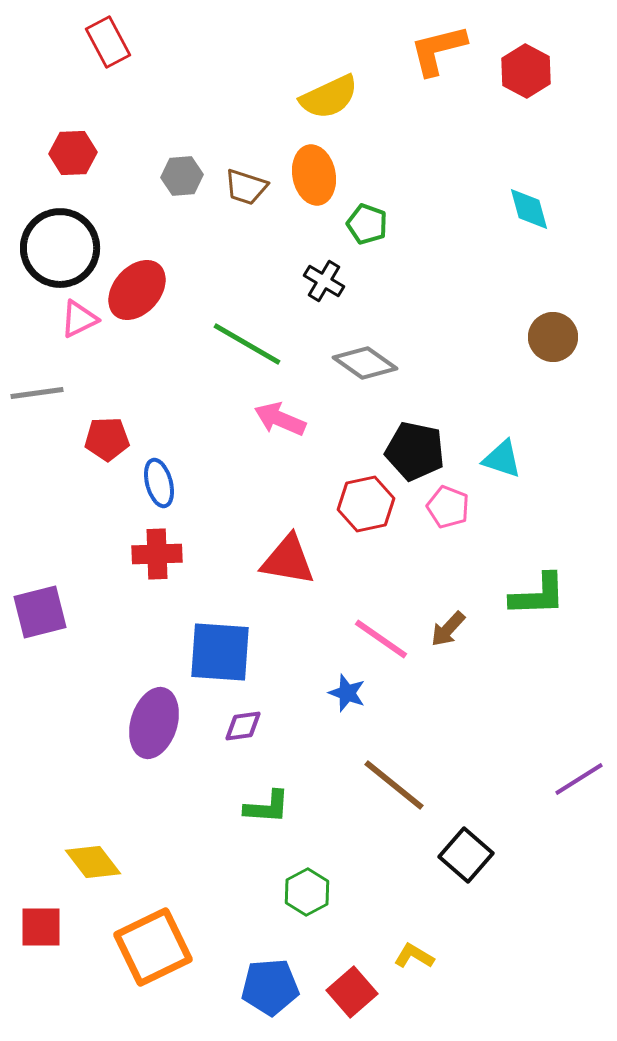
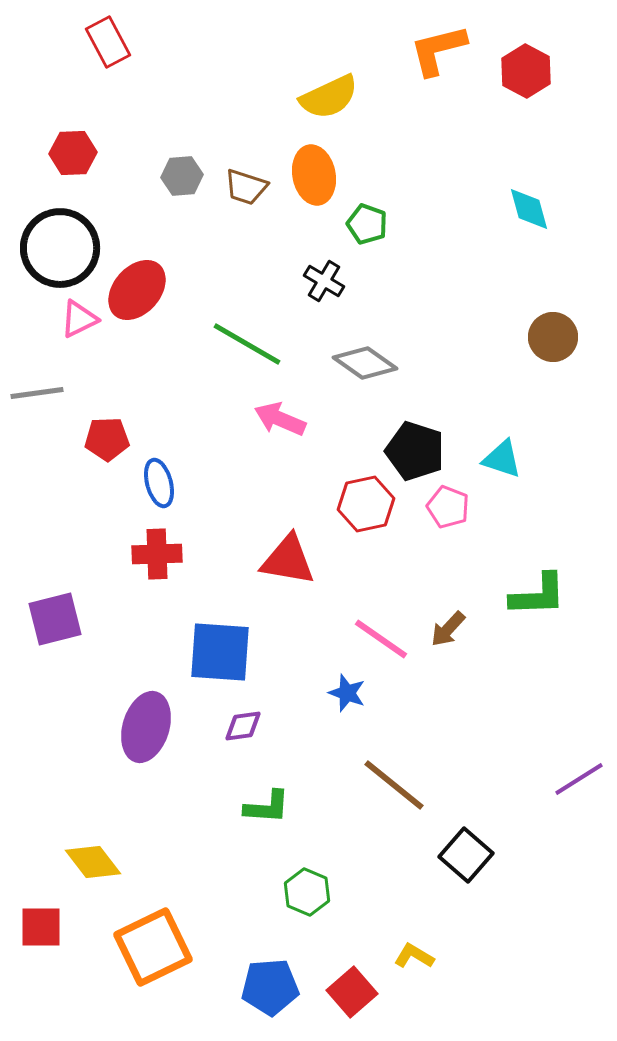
black pentagon at (415, 451): rotated 6 degrees clockwise
purple square at (40, 612): moved 15 px right, 7 px down
purple ellipse at (154, 723): moved 8 px left, 4 px down
green hexagon at (307, 892): rotated 9 degrees counterclockwise
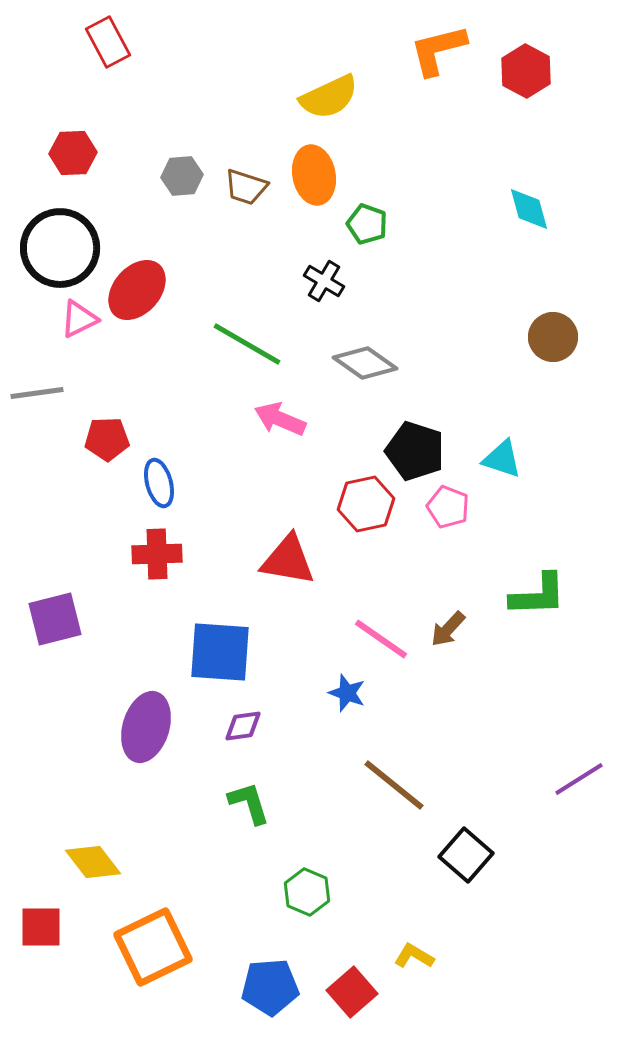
green L-shape at (267, 807): moved 18 px left, 4 px up; rotated 111 degrees counterclockwise
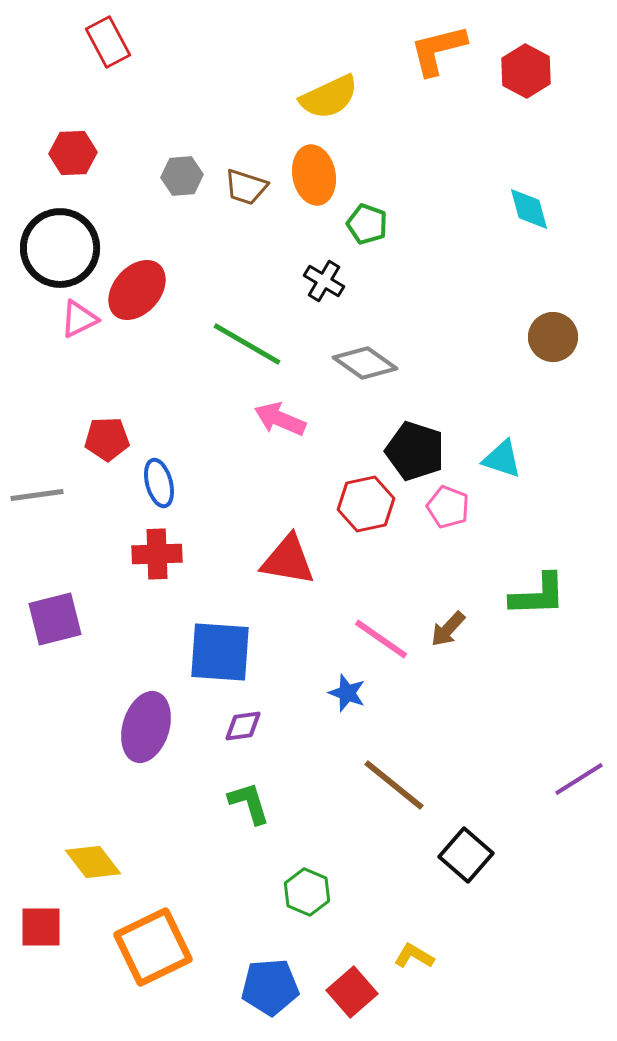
gray line at (37, 393): moved 102 px down
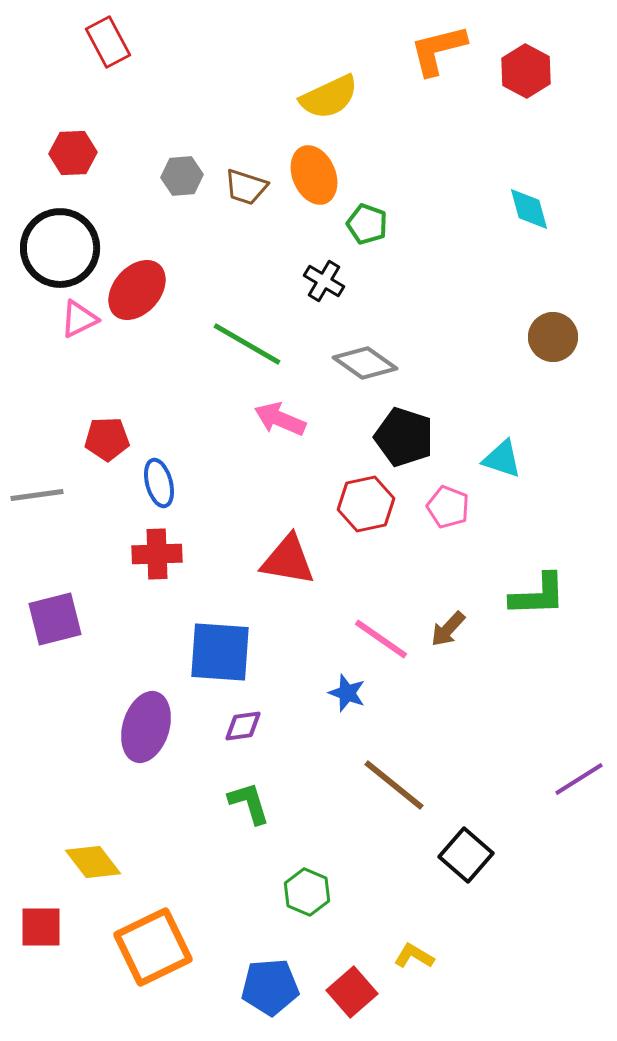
orange ellipse at (314, 175): rotated 12 degrees counterclockwise
black pentagon at (415, 451): moved 11 px left, 14 px up
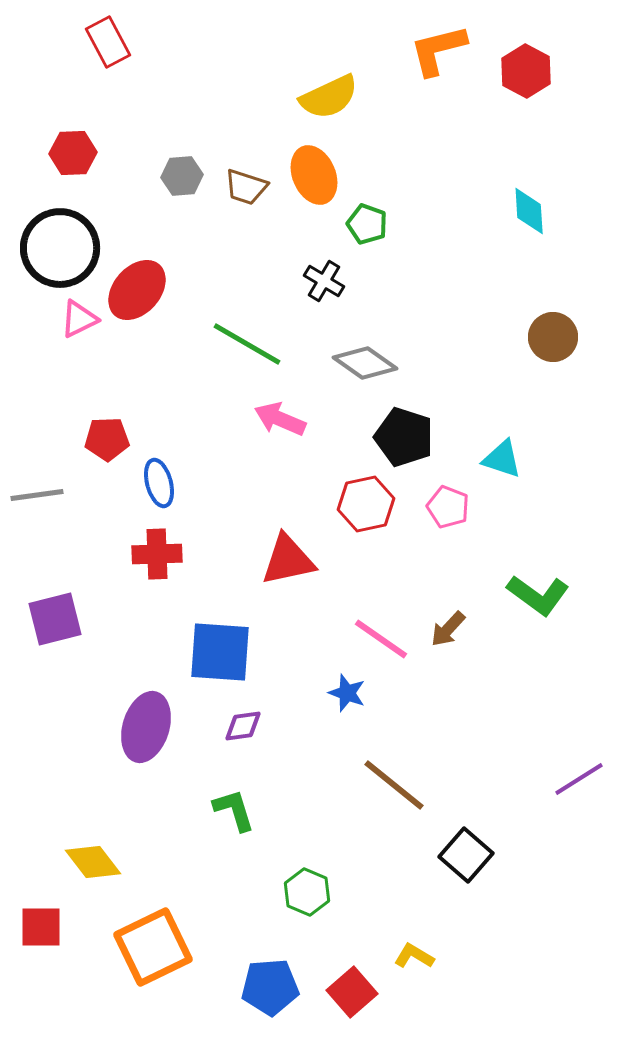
cyan diamond at (529, 209): moved 2 px down; rotated 12 degrees clockwise
red triangle at (288, 560): rotated 22 degrees counterclockwise
green L-shape at (538, 595): rotated 38 degrees clockwise
green L-shape at (249, 803): moved 15 px left, 7 px down
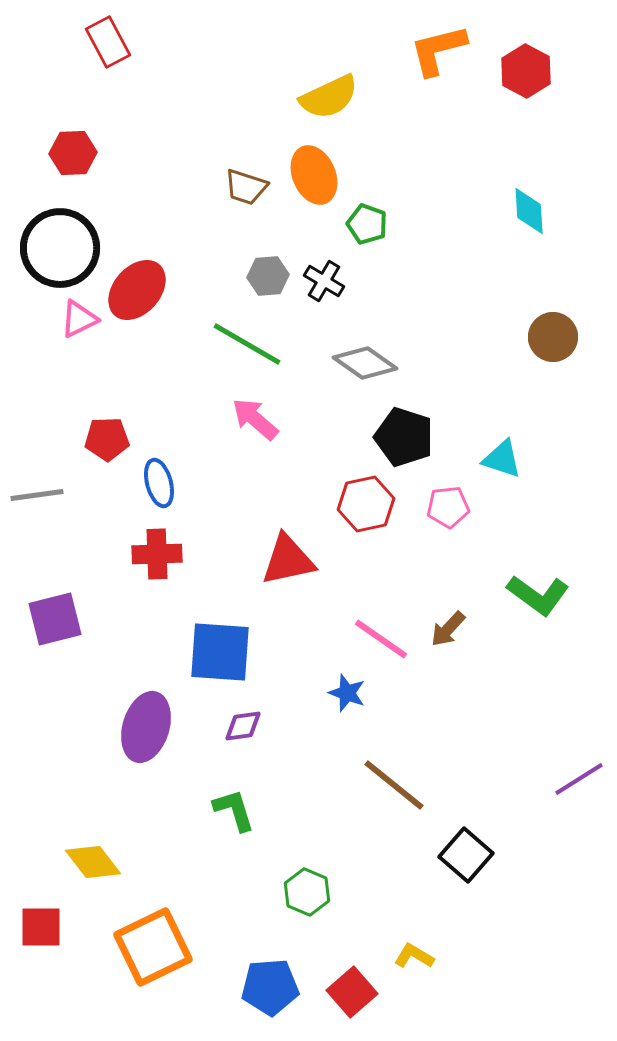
gray hexagon at (182, 176): moved 86 px right, 100 px down
pink arrow at (280, 419): moved 25 px left; rotated 18 degrees clockwise
pink pentagon at (448, 507): rotated 27 degrees counterclockwise
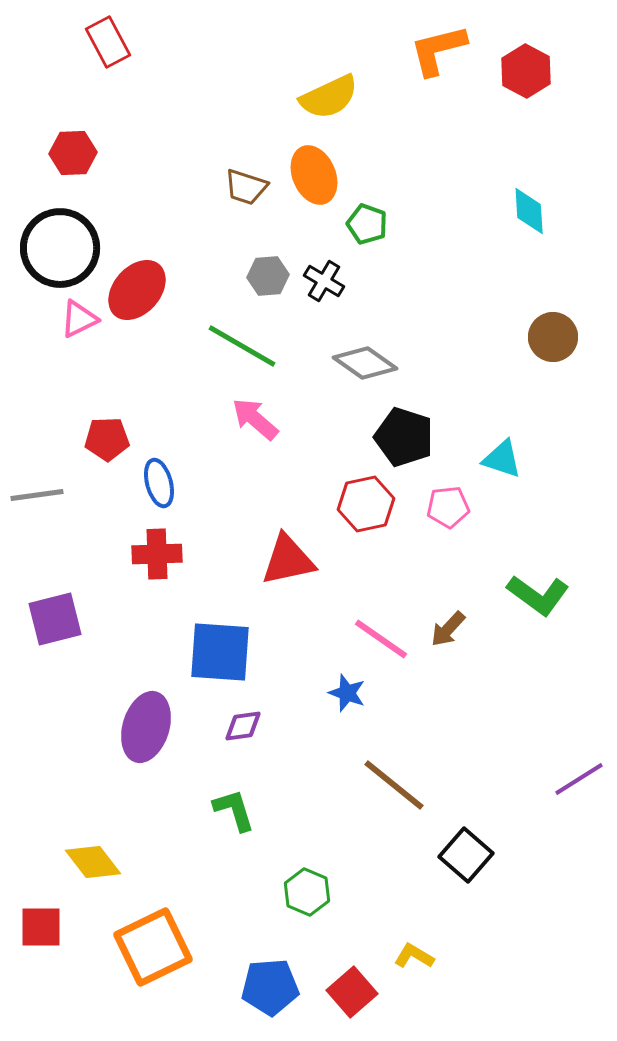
green line at (247, 344): moved 5 px left, 2 px down
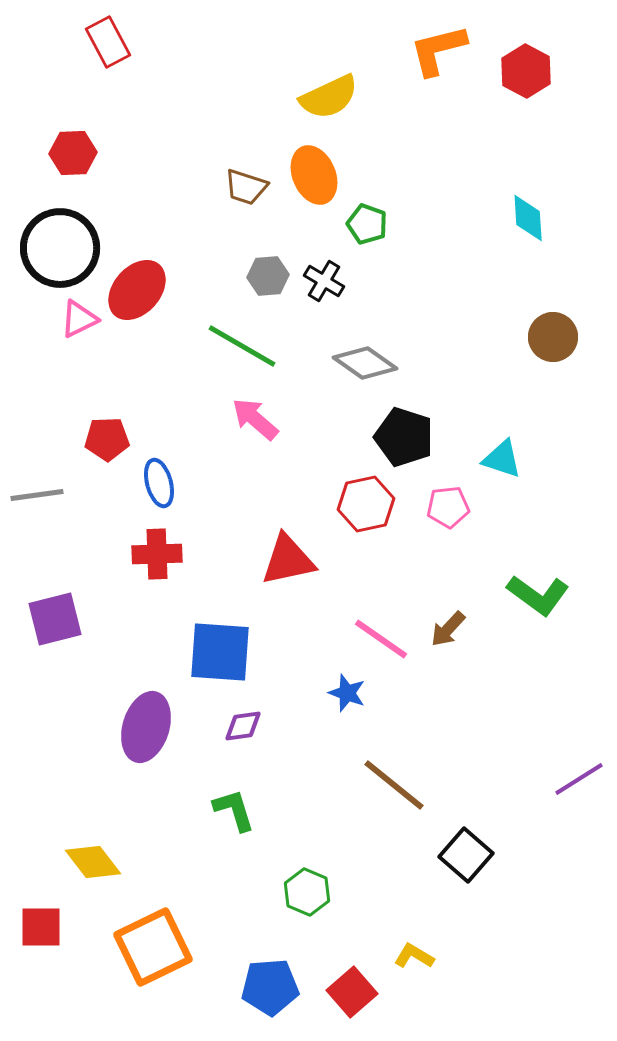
cyan diamond at (529, 211): moved 1 px left, 7 px down
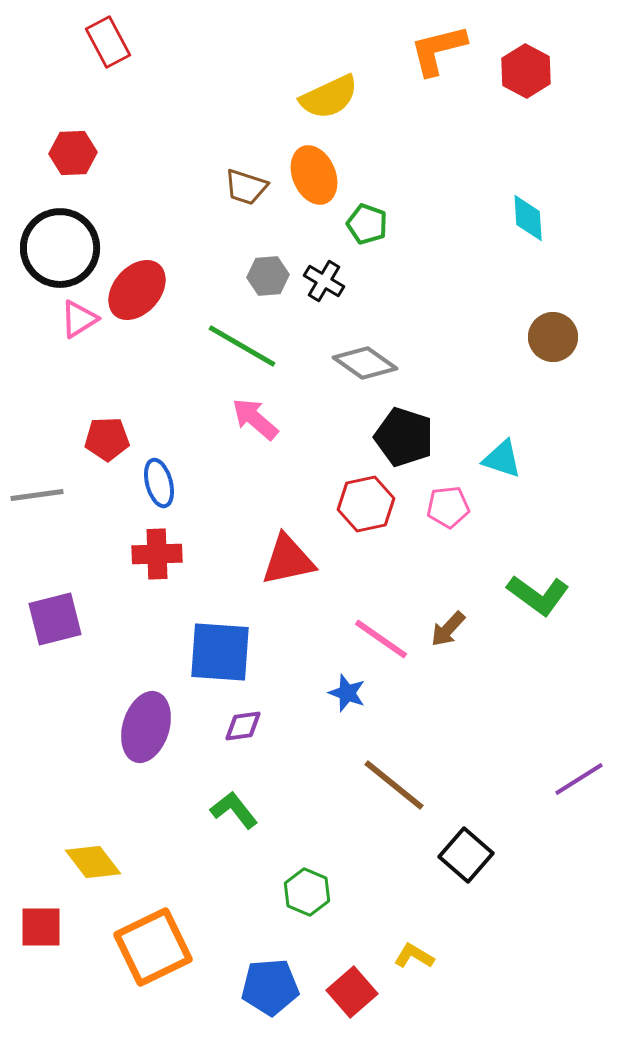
pink triangle at (79, 319): rotated 6 degrees counterclockwise
green L-shape at (234, 810): rotated 21 degrees counterclockwise
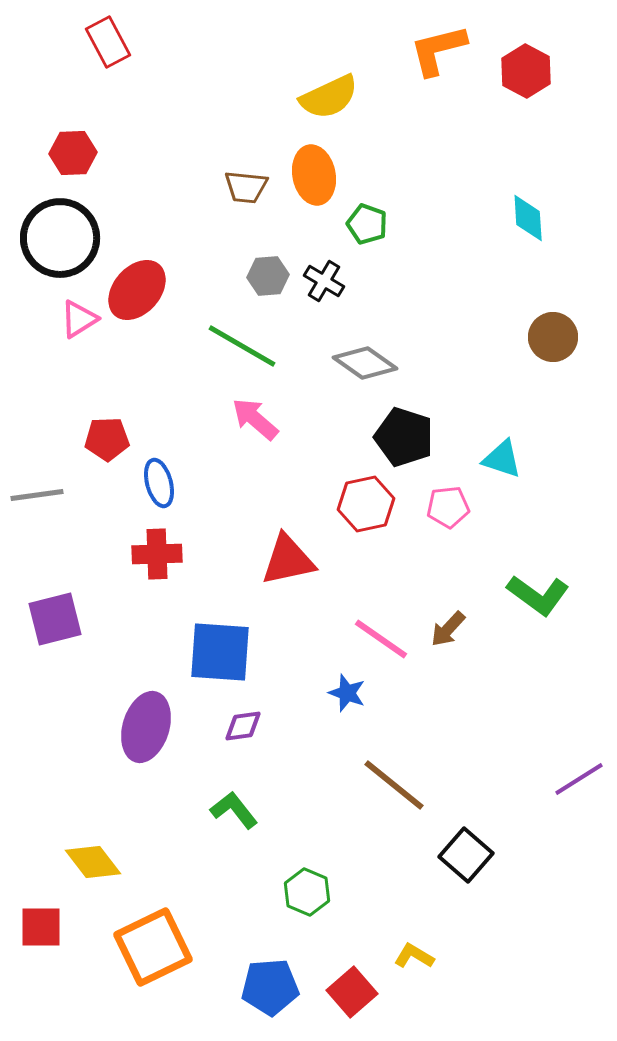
orange ellipse at (314, 175): rotated 12 degrees clockwise
brown trapezoid at (246, 187): rotated 12 degrees counterclockwise
black circle at (60, 248): moved 10 px up
